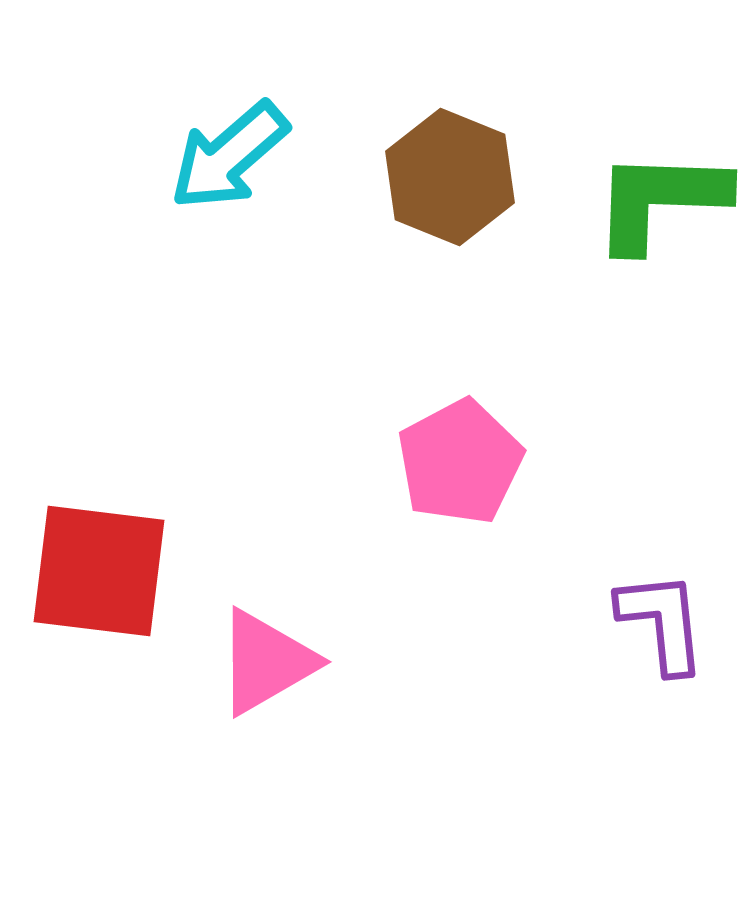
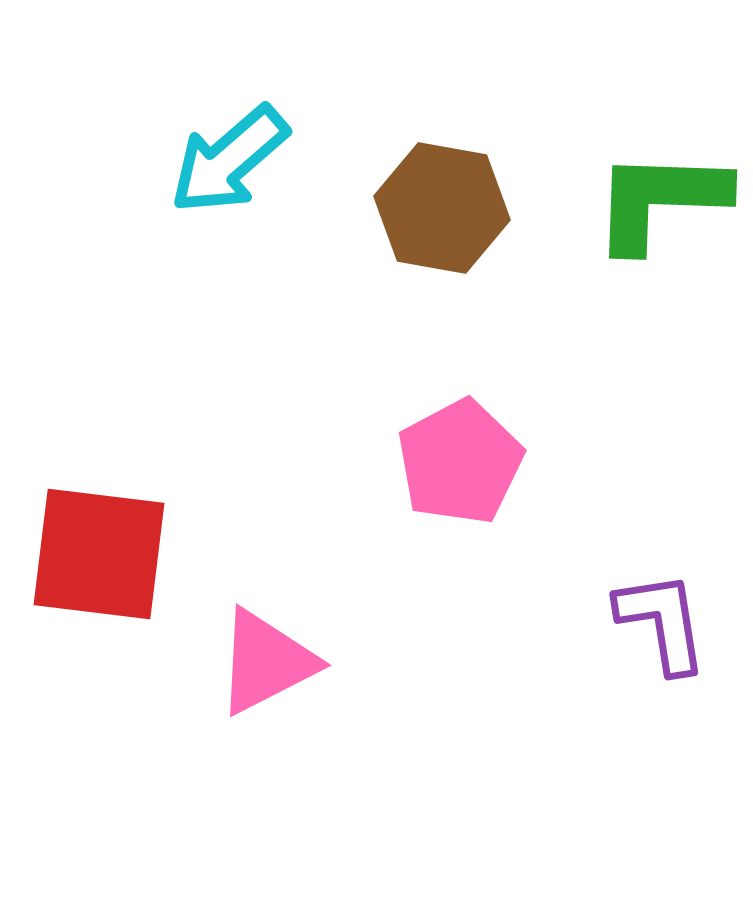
cyan arrow: moved 4 px down
brown hexagon: moved 8 px left, 31 px down; rotated 12 degrees counterclockwise
red square: moved 17 px up
purple L-shape: rotated 3 degrees counterclockwise
pink triangle: rotated 3 degrees clockwise
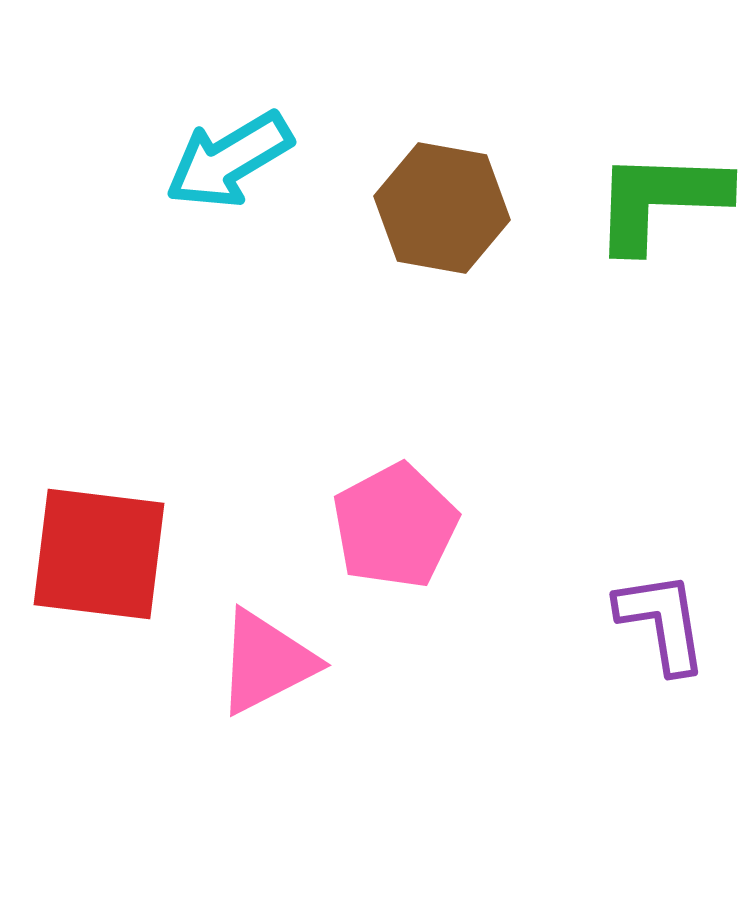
cyan arrow: rotated 10 degrees clockwise
pink pentagon: moved 65 px left, 64 px down
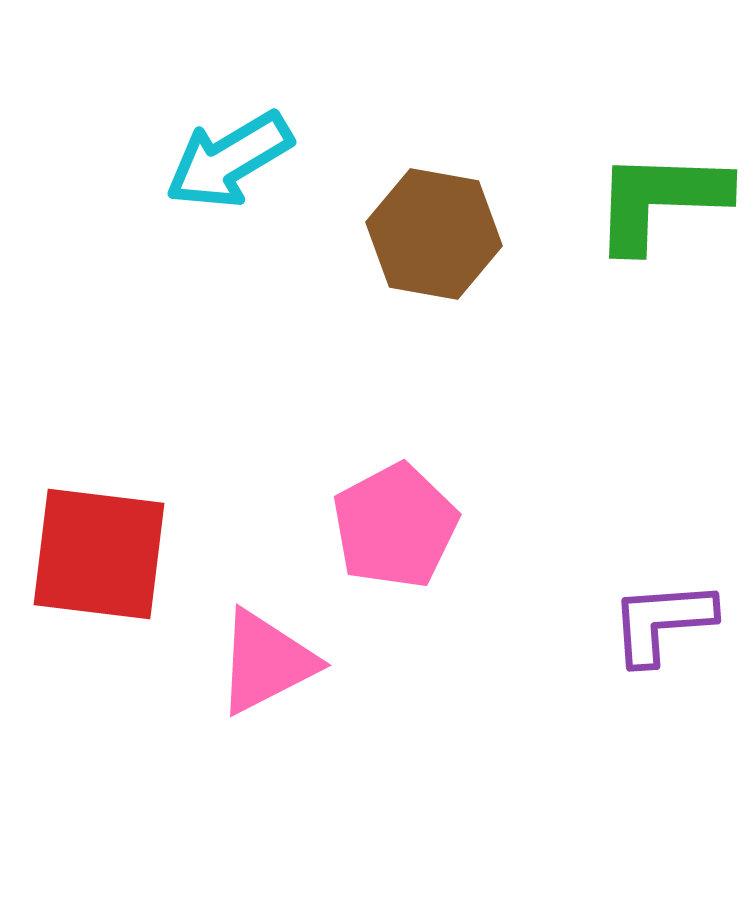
brown hexagon: moved 8 px left, 26 px down
purple L-shape: rotated 85 degrees counterclockwise
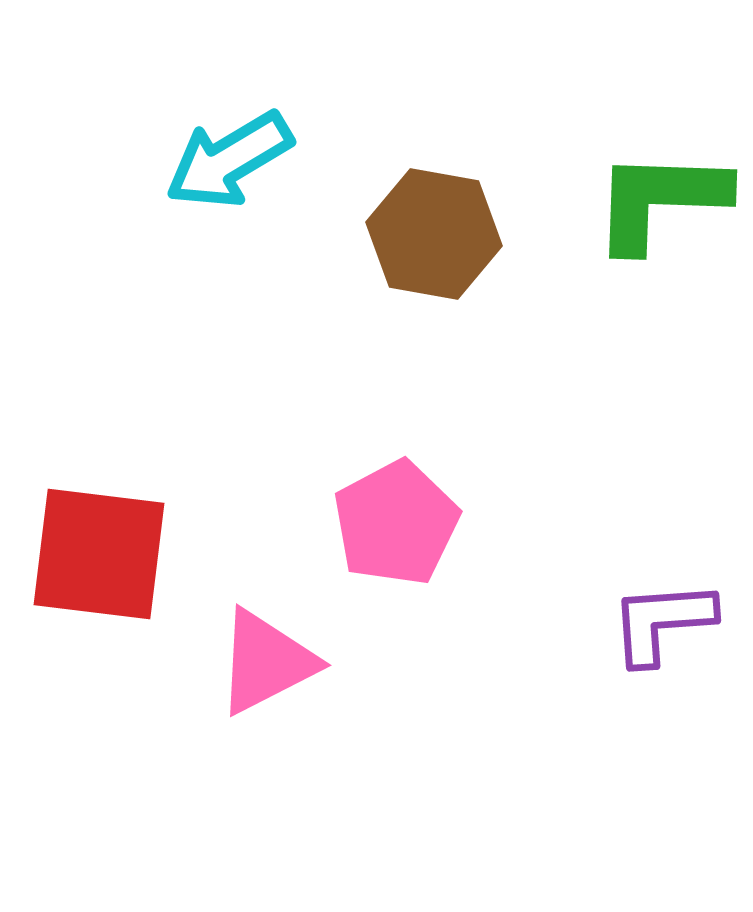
pink pentagon: moved 1 px right, 3 px up
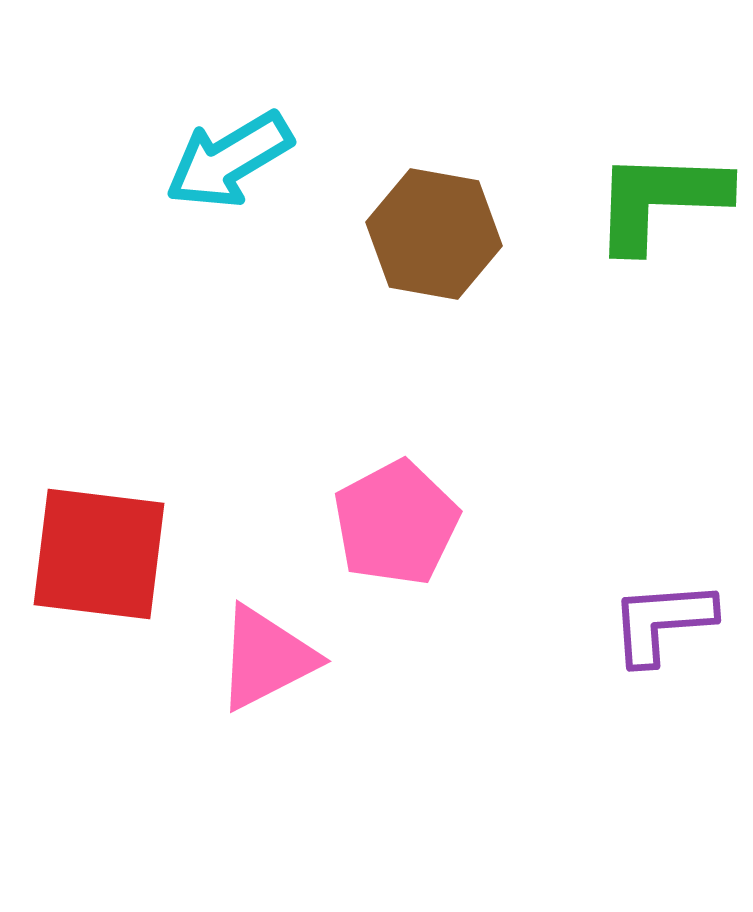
pink triangle: moved 4 px up
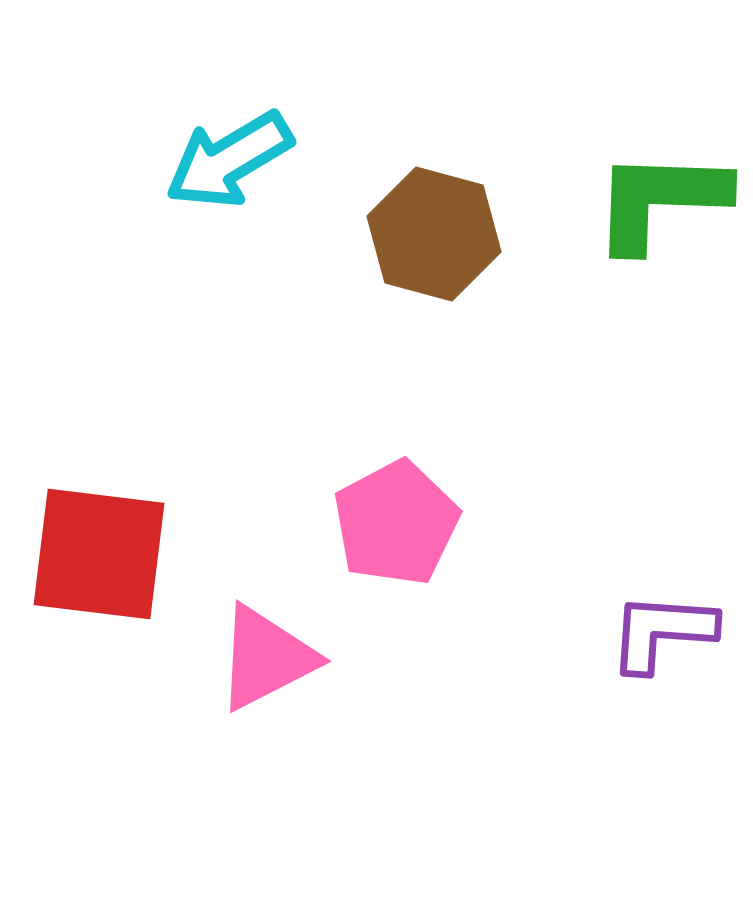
brown hexagon: rotated 5 degrees clockwise
purple L-shape: moved 10 px down; rotated 8 degrees clockwise
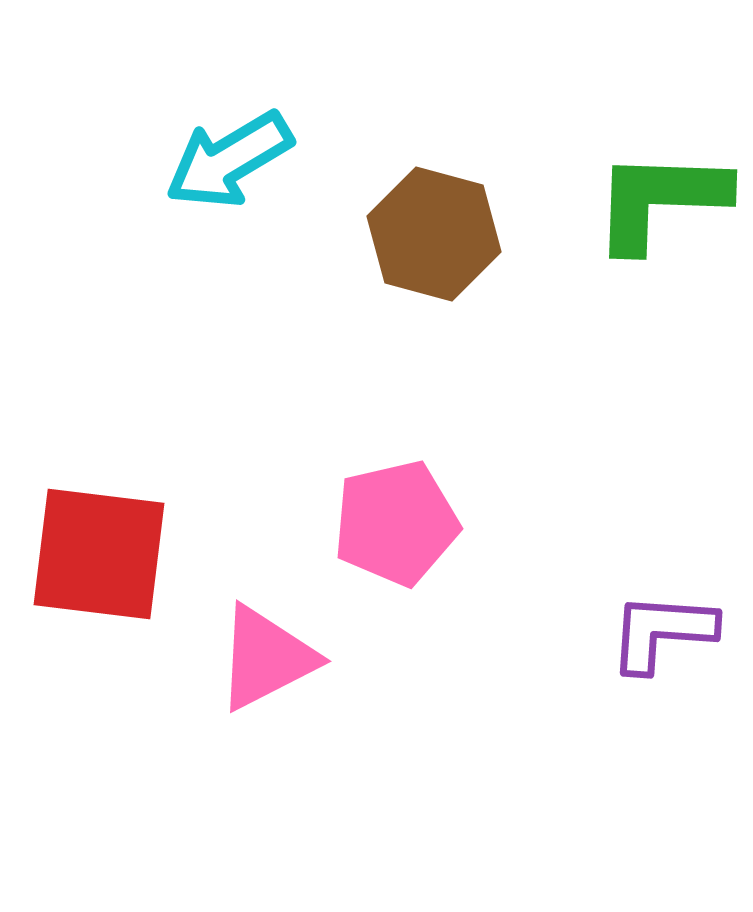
pink pentagon: rotated 15 degrees clockwise
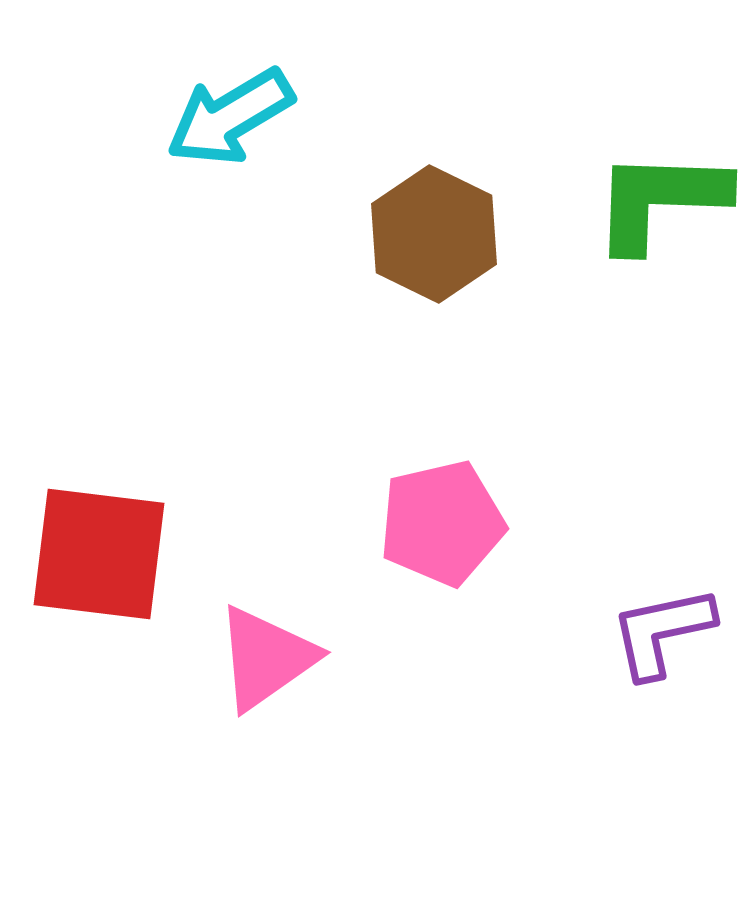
cyan arrow: moved 1 px right, 43 px up
brown hexagon: rotated 11 degrees clockwise
pink pentagon: moved 46 px right
purple L-shape: rotated 16 degrees counterclockwise
pink triangle: rotated 8 degrees counterclockwise
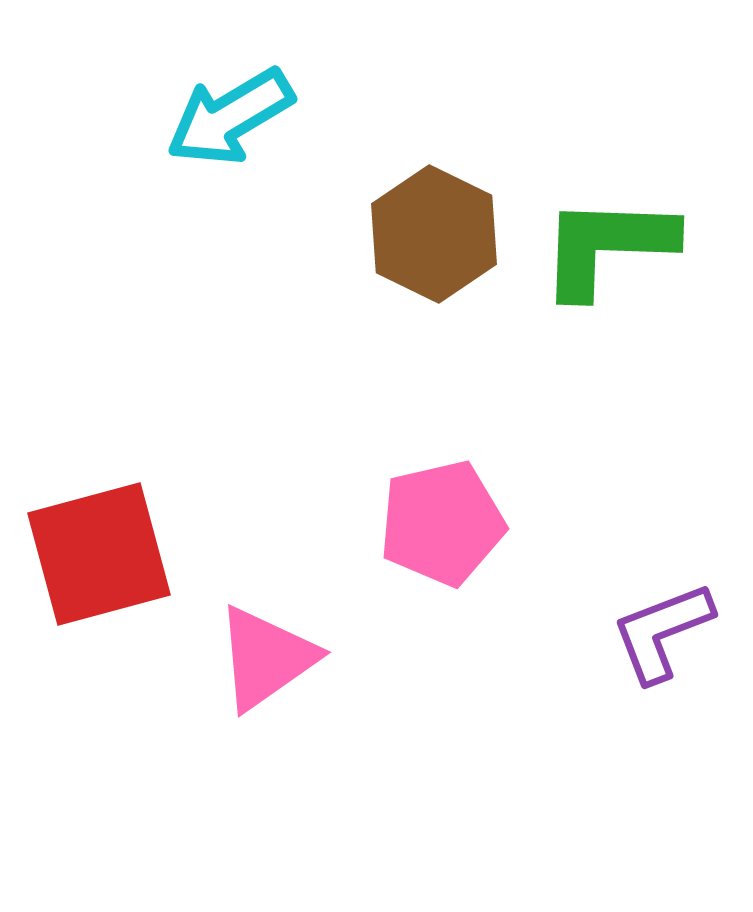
green L-shape: moved 53 px left, 46 px down
red square: rotated 22 degrees counterclockwise
purple L-shape: rotated 9 degrees counterclockwise
